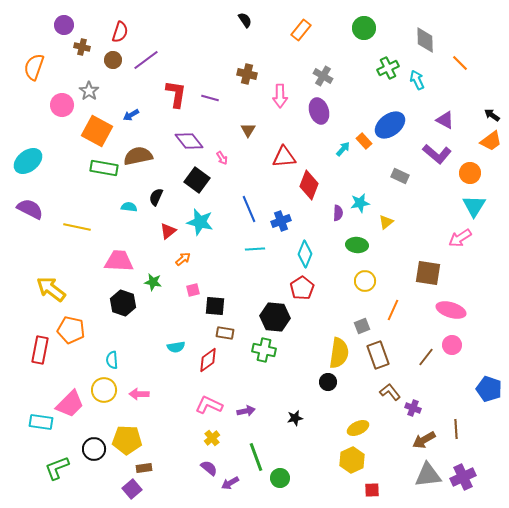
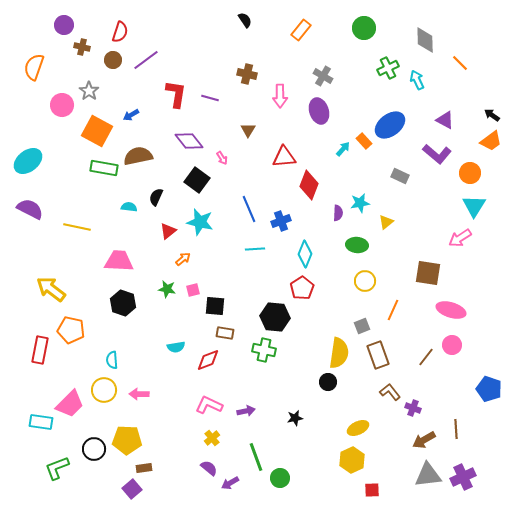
green star at (153, 282): moved 14 px right, 7 px down
red diamond at (208, 360): rotated 15 degrees clockwise
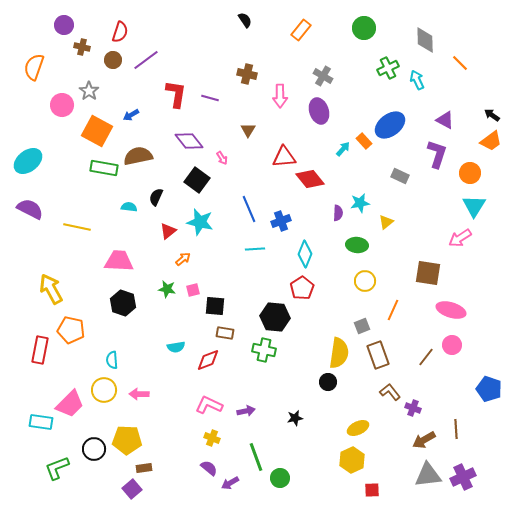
purple L-shape at (437, 154): rotated 112 degrees counterclockwise
red diamond at (309, 185): moved 1 px right, 6 px up; rotated 60 degrees counterclockwise
yellow arrow at (51, 289): rotated 24 degrees clockwise
yellow cross at (212, 438): rotated 28 degrees counterclockwise
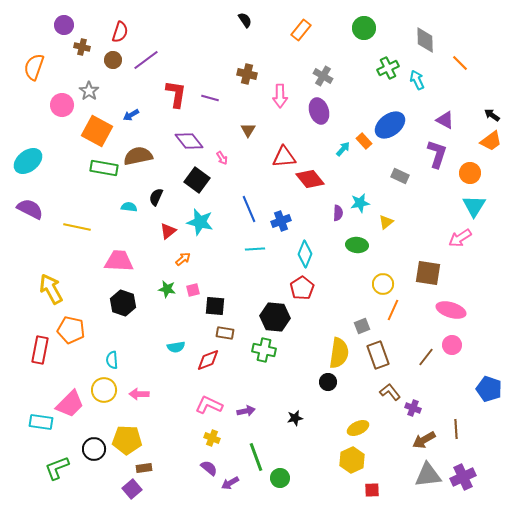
yellow circle at (365, 281): moved 18 px right, 3 px down
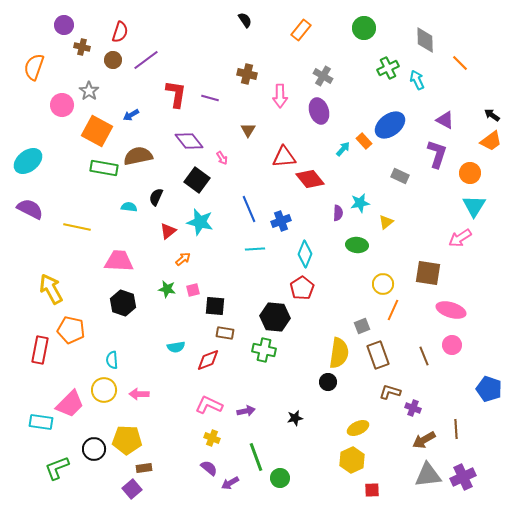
brown line at (426, 357): moved 2 px left, 1 px up; rotated 60 degrees counterclockwise
brown L-shape at (390, 392): rotated 35 degrees counterclockwise
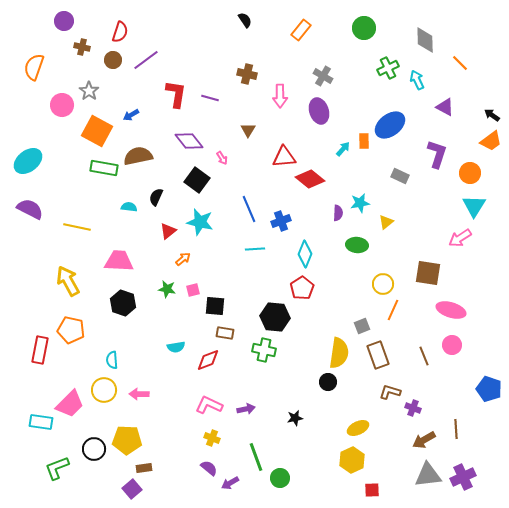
purple circle at (64, 25): moved 4 px up
purple triangle at (445, 120): moved 13 px up
orange rectangle at (364, 141): rotated 42 degrees clockwise
red diamond at (310, 179): rotated 12 degrees counterclockwise
yellow arrow at (51, 289): moved 17 px right, 8 px up
purple arrow at (246, 411): moved 2 px up
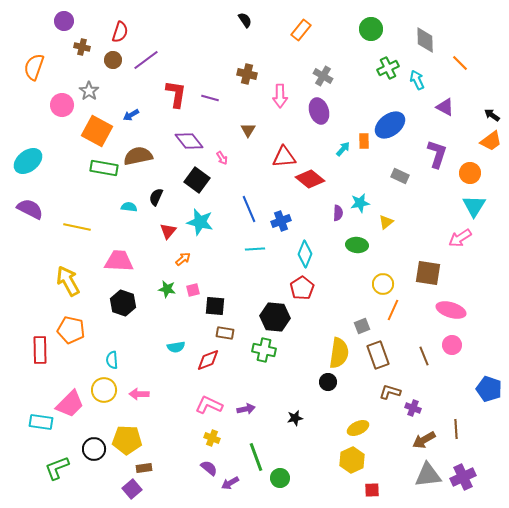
green circle at (364, 28): moved 7 px right, 1 px down
red triangle at (168, 231): rotated 12 degrees counterclockwise
red rectangle at (40, 350): rotated 12 degrees counterclockwise
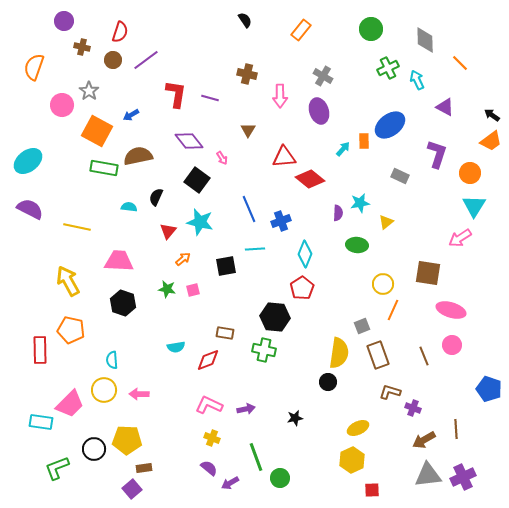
black square at (215, 306): moved 11 px right, 40 px up; rotated 15 degrees counterclockwise
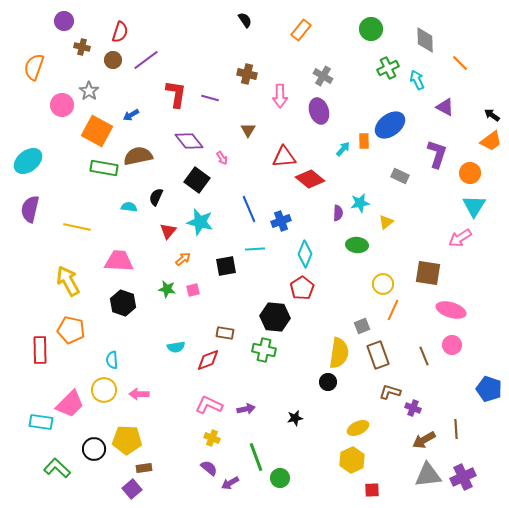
purple semicircle at (30, 209): rotated 104 degrees counterclockwise
green L-shape at (57, 468): rotated 64 degrees clockwise
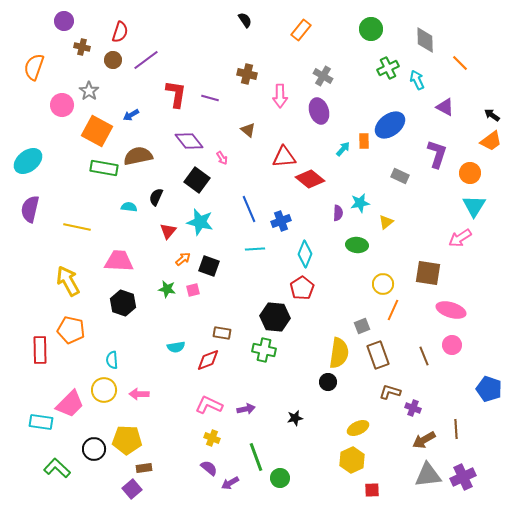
brown triangle at (248, 130): rotated 21 degrees counterclockwise
black square at (226, 266): moved 17 px left; rotated 30 degrees clockwise
brown rectangle at (225, 333): moved 3 px left
